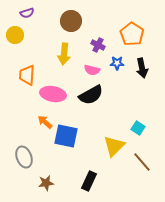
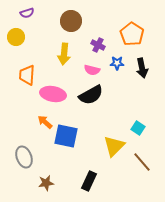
yellow circle: moved 1 px right, 2 px down
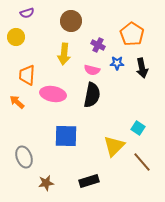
black semicircle: moved 1 px right; rotated 50 degrees counterclockwise
orange arrow: moved 28 px left, 20 px up
blue square: rotated 10 degrees counterclockwise
black rectangle: rotated 48 degrees clockwise
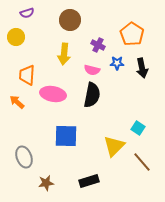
brown circle: moved 1 px left, 1 px up
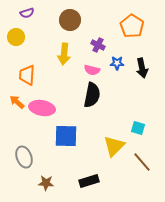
orange pentagon: moved 8 px up
pink ellipse: moved 11 px left, 14 px down
cyan square: rotated 16 degrees counterclockwise
brown star: rotated 14 degrees clockwise
